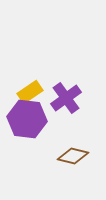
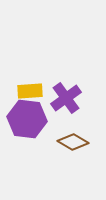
yellow rectangle: moved 1 px up; rotated 30 degrees clockwise
brown diamond: moved 14 px up; rotated 16 degrees clockwise
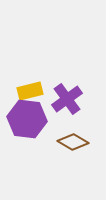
yellow rectangle: rotated 10 degrees counterclockwise
purple cross: moved 1 px right, 1 px down
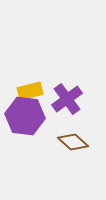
purple hexagon: moved 2 px left, 3 px up
brown diamond: rotated 12 degrees clockwise
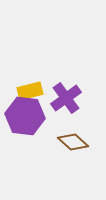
purple cross: moved 1 px left, 1 px up
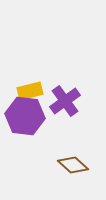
purple cross: moved 1 px left, 3 px down
brown diamond: moved 23 px down
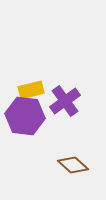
yellow rectangle: moved 1 px right, 1 px up
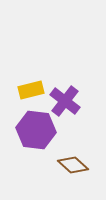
purple cross: rotated 16 degrees counterclockwise
purple hexagon: moved 11 px right, 14 px down
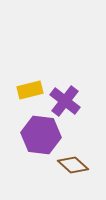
yellow rectangle: moved 1 px left
purple hexagon: moved 5 px right, 5 px down
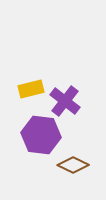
yellow rectangle: moved 1 px right, 1 px up
brown diamond: rotated 16 degrees counterclockwise
